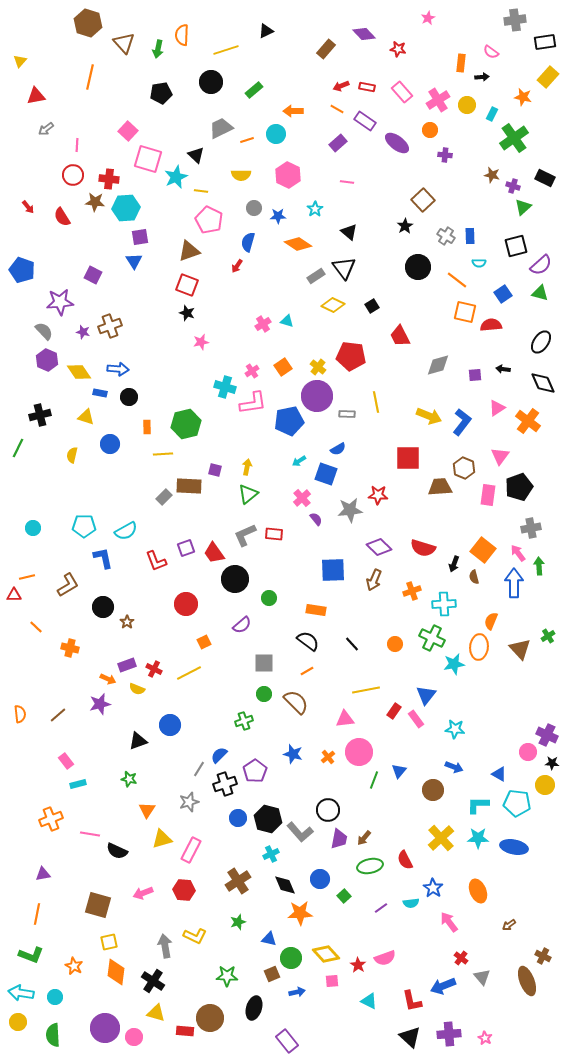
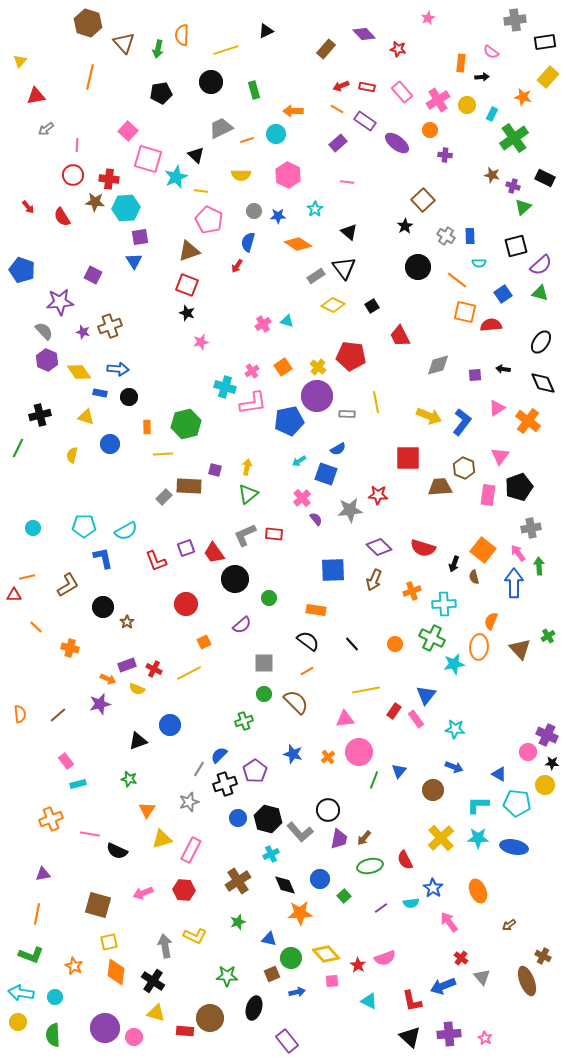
green rectangle at (254, 90): rotated 66 degrees counterclockwise
gray circle at (254, 208): moved 3 px down
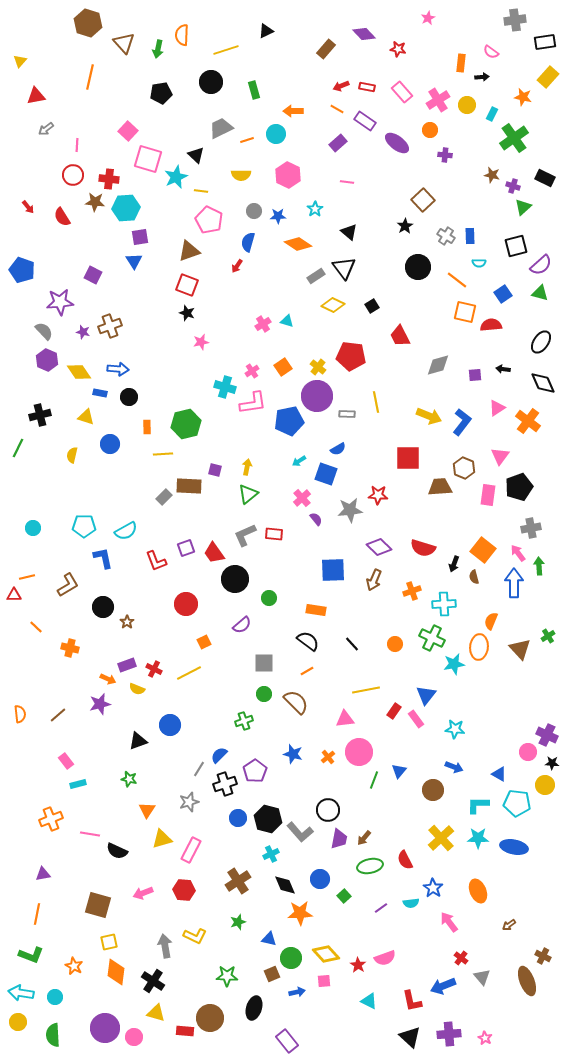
pink square at (332, 981): moved 8 px left
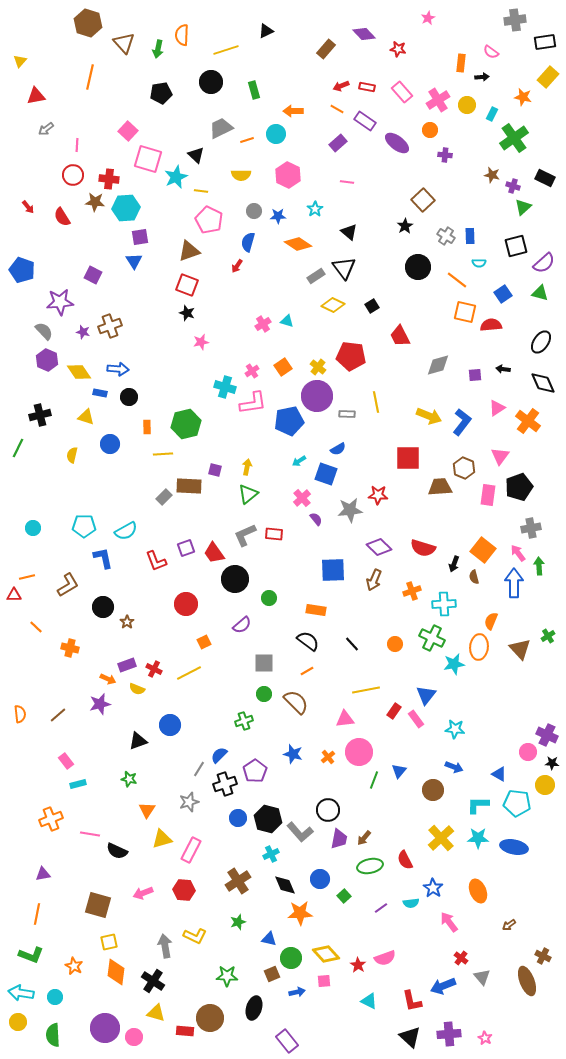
purple semicircle at (541, 265): moved 3 px right, 2 px up
